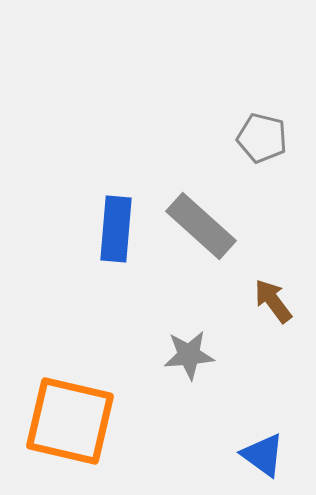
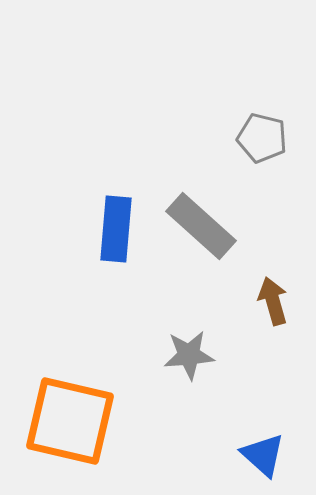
brown arrow: rotated 21 degrees clockwise
blue triangle: rotated 6 degrees clockwise
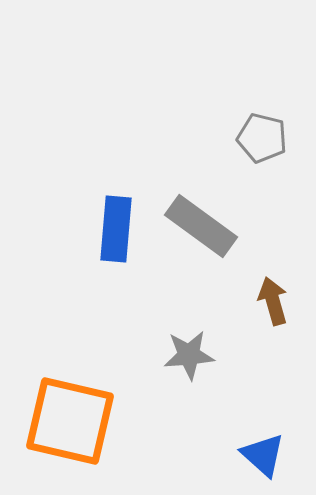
gray rectangle: rotated 6 degrees counterclockwise
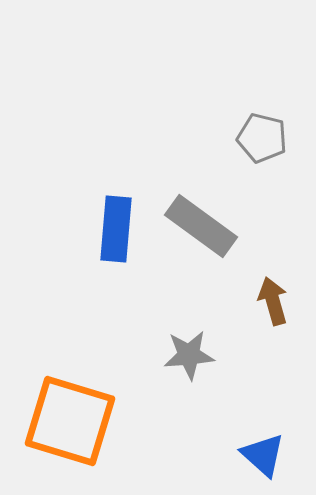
orange square: rotated 4 degrees clockwise
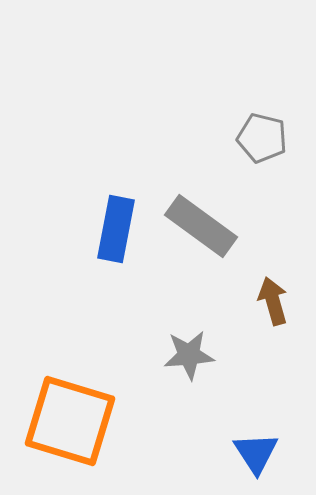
blue rectangle: rotated 6 degrees clockwise
blue triangle: moved 7 px left, 2 px up; rotated 15 degrees clockwise
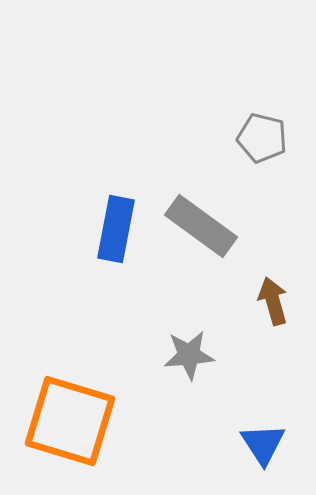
blue triangle: moved 7 px right, 9 px up
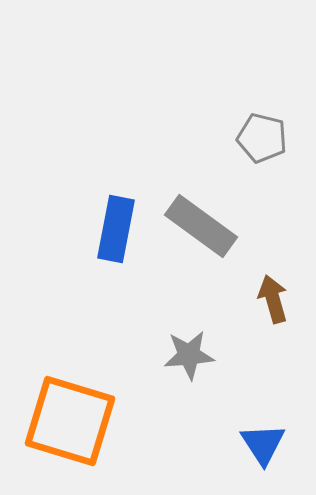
brown arrow: moved 2 px up
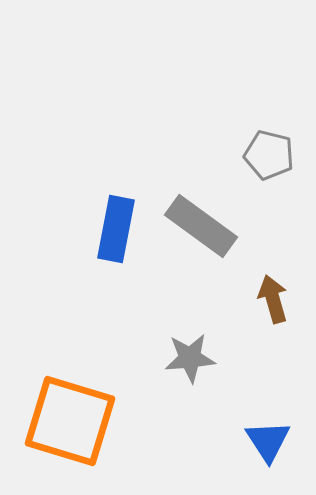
gray pentagon: moved 7 px right, 17 px down
gray star: moved 1 px right, 3 px down
blue triangle: moved 5 px right, 3 px up
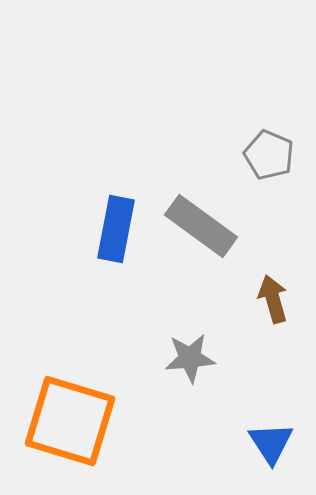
gray pentagon: rotated 9 degrees clockwise
blue triangle: moved 3 px right, 2 px down
